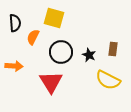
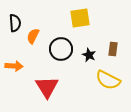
yellow square: moved 26 px right; rotated 25 degrees counterclockwise
orange semicircle: moved 1 px up
black circle: moved 3 px up
red triangle: moved 4 px left, 5 px down
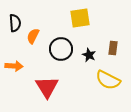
brown rectangle: moved 1 px up
